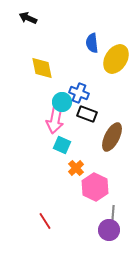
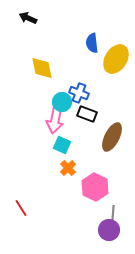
orange cross: moved 8 px left
red line: moved 24 px left, 13 px up
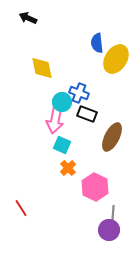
blue semicircle: moved 5 px right
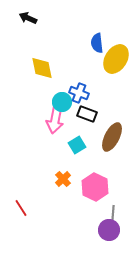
cyan square: moved 15 px right; rotated 36 degrees clockwise
orange cross: moved 5 px left, 11 px down
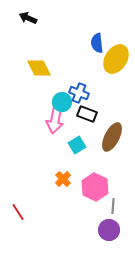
yellow diamond: moved 3 px left; rotated 15 degrees counterclockwise
red line: moved 3 px left, 4 px down
gray line: moved 7 px up
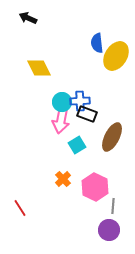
yellow ellipse: moved 3 px up
blue cross: moved 1 px right, 8 px down; rotated 24 degrees counterclockwise
pink arrow: moved 6 px right
red line: moved 2 px right, 4 px up
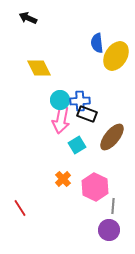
cyan circle: moved 2 px left, 2 px up
brown ellipse: rotated 12 degrees clockwise
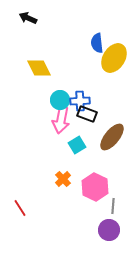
yellow ellipse: moved 2 px left, 2 px down
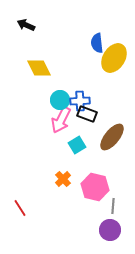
black arrow: moved 2 px left, 7 px down
pink arrow: rotated 16 degrees clockwise
pink hexagon: rotated 12 degrees counterclockwise
purple circle: moved 1 px right
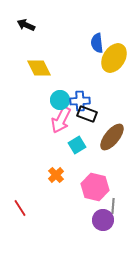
orange cross: moved 7 px left, 4 px up
purple circle: moved 7 px left, 10 px up
